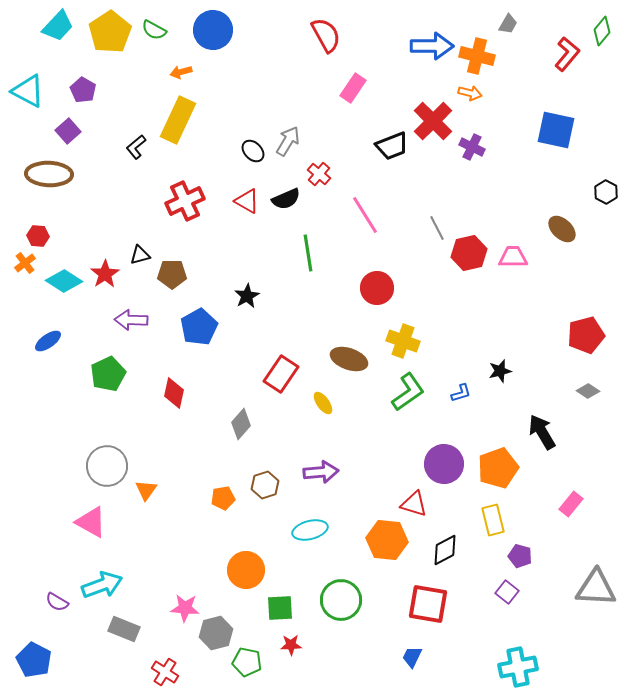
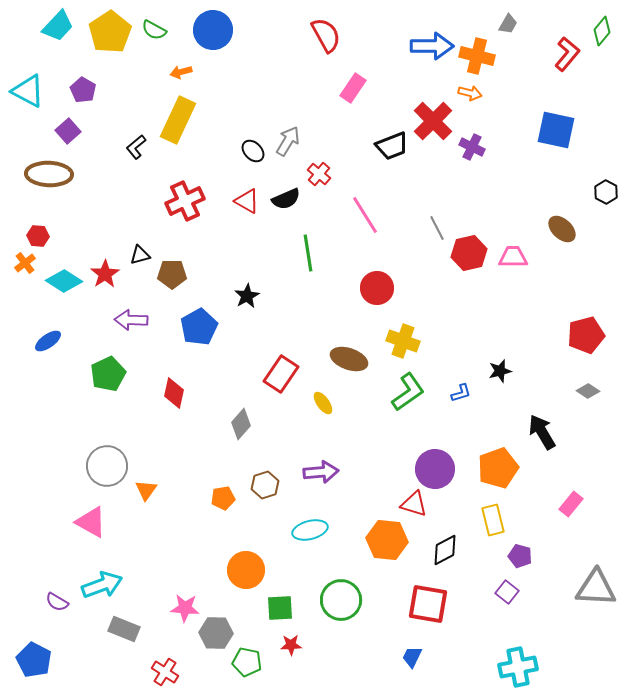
purple circle at (444, 464): moved 9 px left, 5 px down
gray hexagon at (216, 633): rotated 16 degrees clockwise
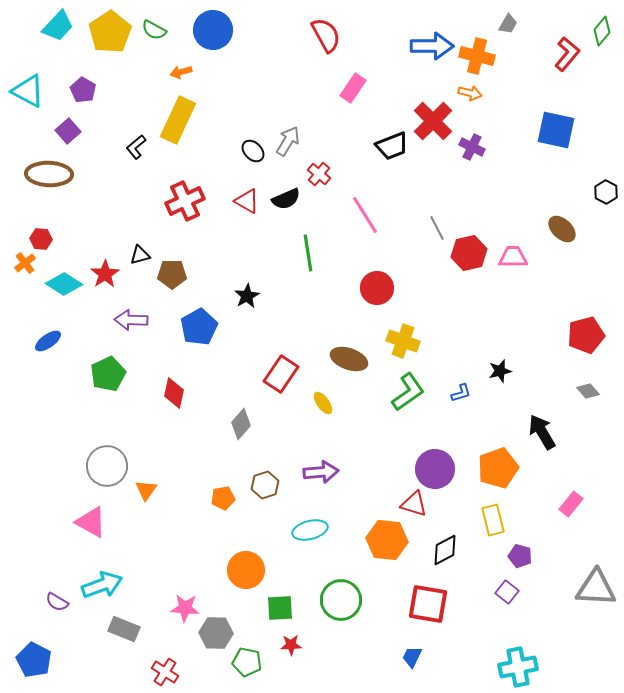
red hexagon at (38, 236): moved 3 px right, 3 px down
cyan diamond at (64, 281): moved 3 px down
gray diamond at (588, 391): rotated 15 degrees clockwise
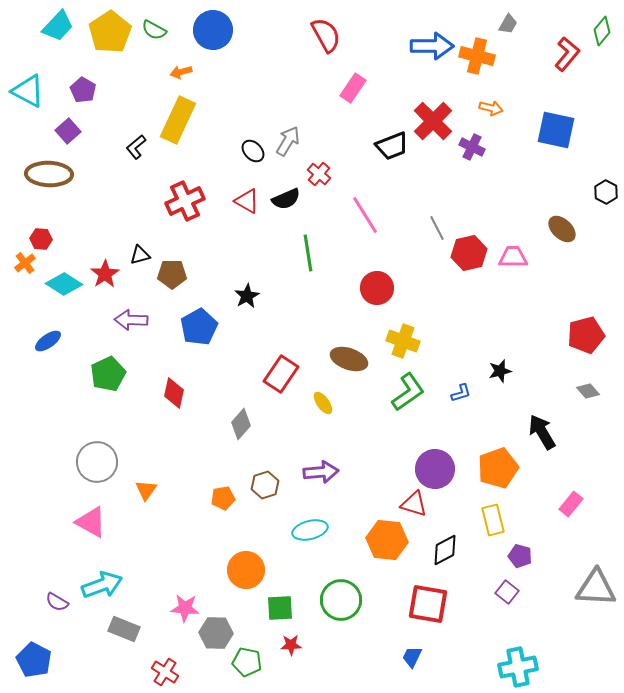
orange arrow at (470, 93): moved 21 px right, 15 px down
gray circle at (107, 466): moved 10 px left, 4 px up
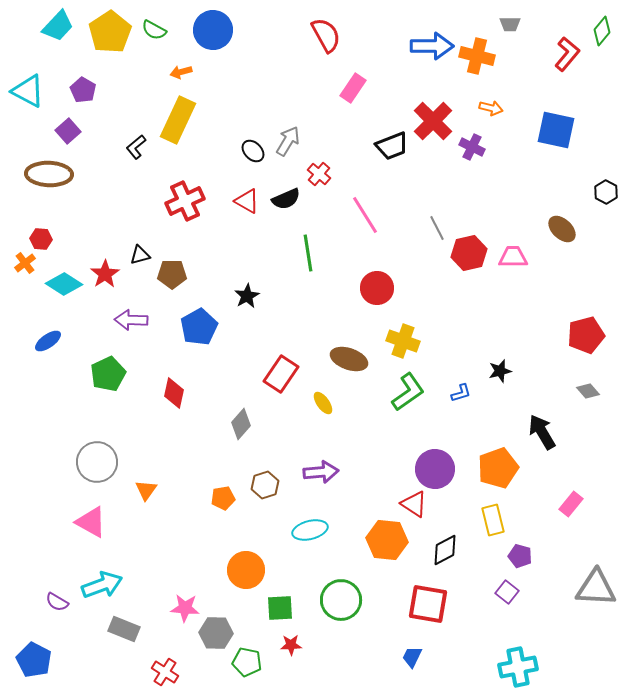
gray trapezoid at (508, 24): moved 2 px right; rotated 60 degrees clockwise
red triangle at (414, 504): rotated 16 degrees clockwise
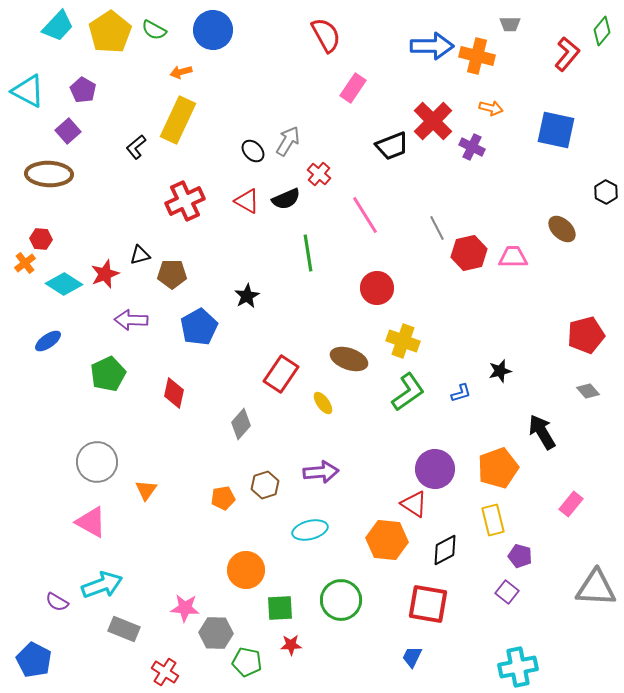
red star at (105, 274): rotated 12 degrees clockwise
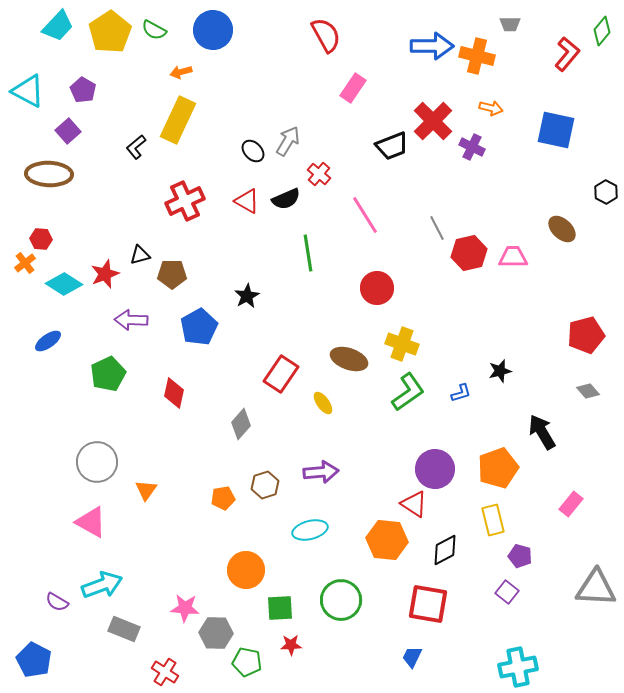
yellow cross at (403, 341): moved 1 px left, 3 px down
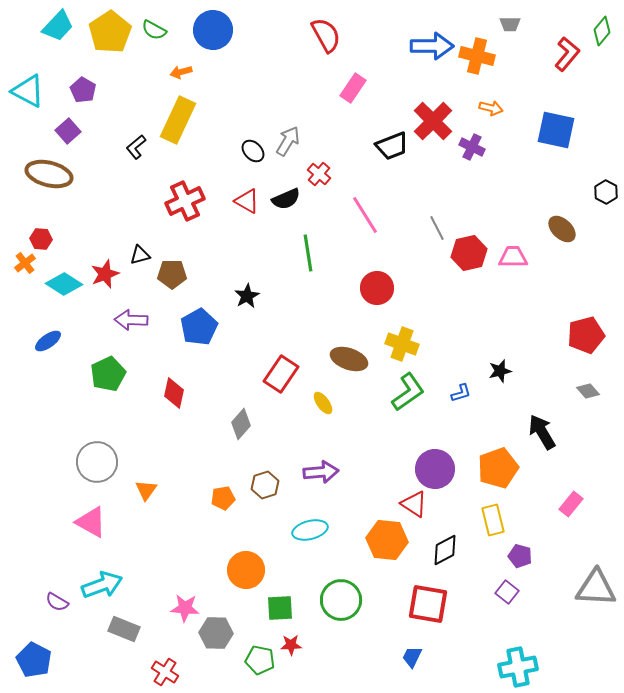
brown ellipse at (49, 174): rotated 12 degrees clockwise
green pentagon at (247, 662): moved 13 px right, 2 px up
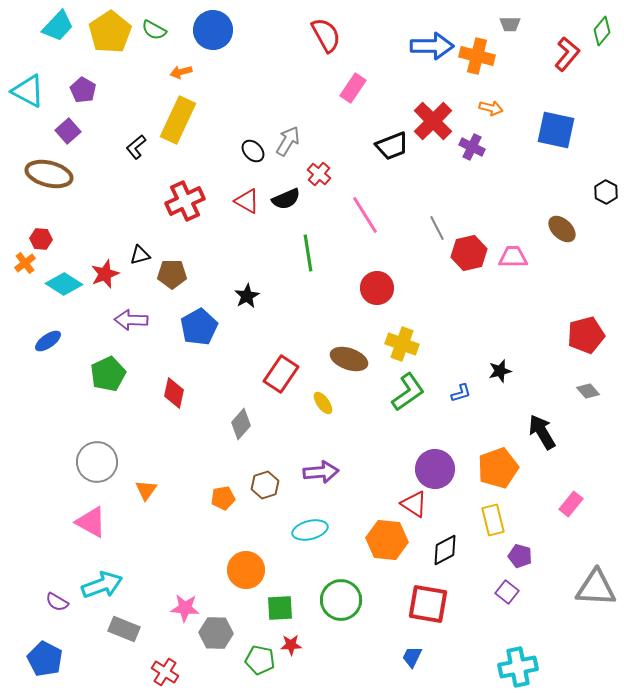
blue pentagon at (34, 660): moved 11 px right, 1 px up
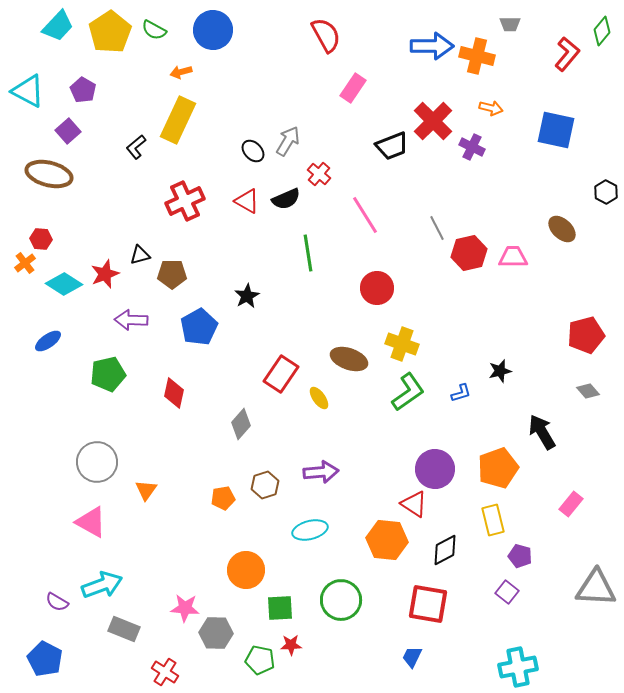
green pentagon at (108, 374): rotated 12 degrees clockwise
yellow ellipse at (323, 403): moved 4 px left, 5 px up
